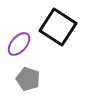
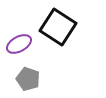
purple ellipse: rotated 20 degrees clockwise
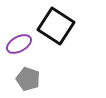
black square: moved 2 px left, 1 px up
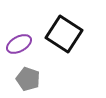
black square: moved 8 px right, 8 px down
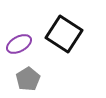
gray pentagon: rotated 20 degrees clockwise
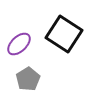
purple ellipse: rotated 15 degrees counterclockwise
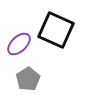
black square: moved 8 px left, 4 px up; rotated 9 degrees counterclockwise
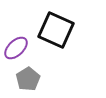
purple ellipse: moved 3 px left, 4 px down
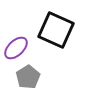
gray pentagon: moved 2 px up
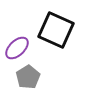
purple ellipse: moved 1 px right
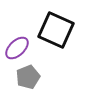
gray pentagon: rotated 10 degrees clockwise
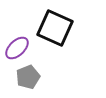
black square: moved 1 px left, 2 px up
